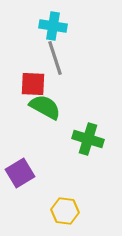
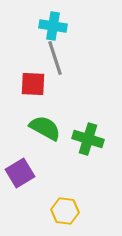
green semicircle: moved 21 px down
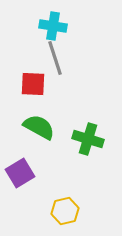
green semicircle: moved 6 px left, 1 px up
yellow hexagon: rotated 20 degrees counterclockwise
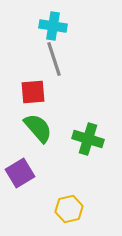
gray line: moved 1 px left, 1 px down
red square: moved 8 px down; rotated 8 degrees counterclockwise
green semicircle: moved 1 px left, 1 px down; rotated 20 degrees clockwise
yellow hexagon: moved 4 px right, 2 px up
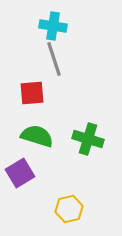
red square: moved 1 px left, 1 px down
green semicircle: moved 1 px left, 8 px down; rotated 32 degrees counterclockwise
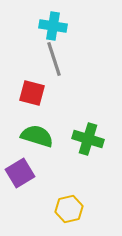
red square: rotated 20 degrees clockwise
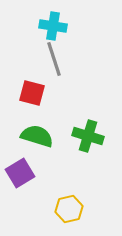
green cross: moved 3 px up
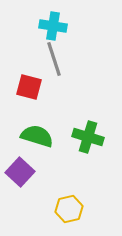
red square: moved 3 px left, 6 px up
green cross: moved 1 px down
purple square: moved 1 px up; rotated 16 degrees counterclockwise
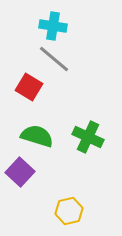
gray line: rotated 32 degrees counterclockwise
red square: rotated 16 degrees clockwise
green cross: rotated 8 degrees clockwise
yellow hexagon: moved 2 px down
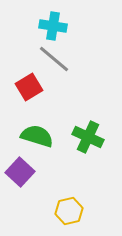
red square: rotated 28 degrees clockwise
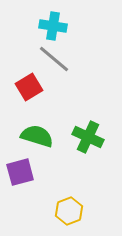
purple square: rotated 32 degrees clockwise
yellow hexagon: rotated 8 degrees counterclockwise
